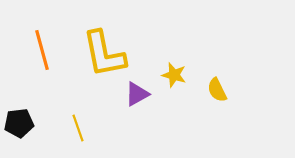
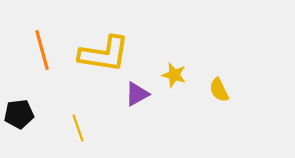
yellow L-shape: rotated 70 degrees counterclockwise
yellow semicircle: moved 2 px right
black pentagon: moved 9 px up
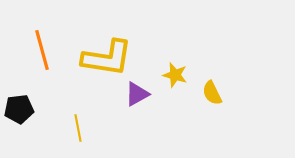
yellow L-shape: moved 3 px right, 4 px down
yellow star: moved 1 px right
yellow semicircle: moved 7 px left, 3 px down
black pentagon: moved 5 px up
yellow line: rotated 8 degrees clockwise
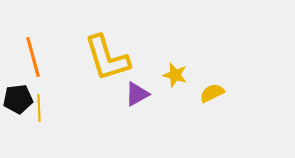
orange line: moved 9 px left, 7 px down
yellow L-shape: rotated 64 degrees clockwise
yellow semicircle: rotated 90 degrees clockwise
black pentagon: moved 1 px left, 10 px up
yellow line: moved 39 px left, 20 px up; rotated 8 degrees clockwise
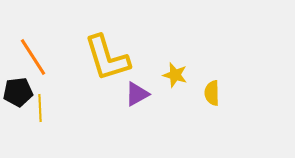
orange line: rotated 18 degrees counterclockwise
yellow semicircle: rotated 65 degrees counterclockwise
black pentagon: moved 7 px up
yellow line: moved 1 px right
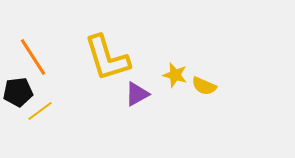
yellow semicircle: moved 8 px left, 7 px up; rotated 65 degrees counterclockwise
yellow line: moved 3 px down; rotated 56 degrees clockwise
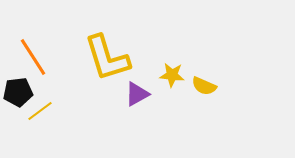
yellow star: moved 3 px left; rotated 10 degrees counterclockwise
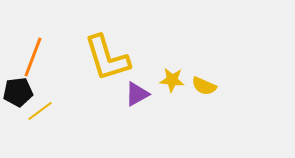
orange line: rotated 54 degrees clockwise
yellow star: moved 5 px down
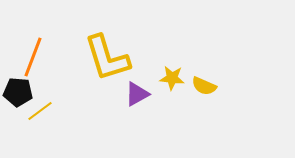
yellow star: moved 2 px up
black pentagon: rotated 12 degrees clockwise
